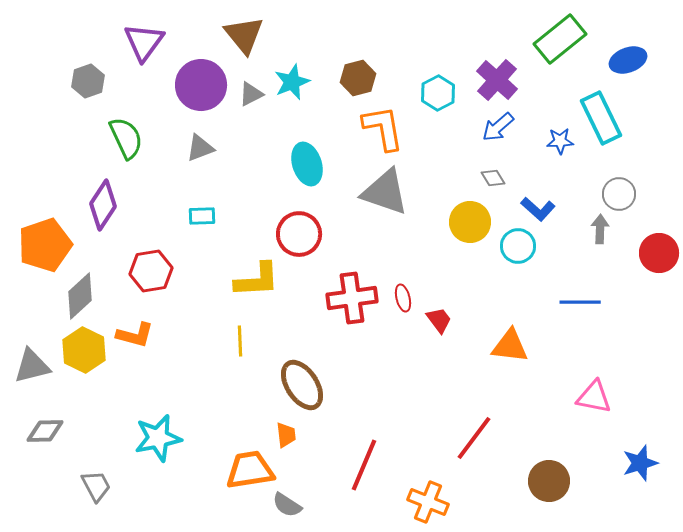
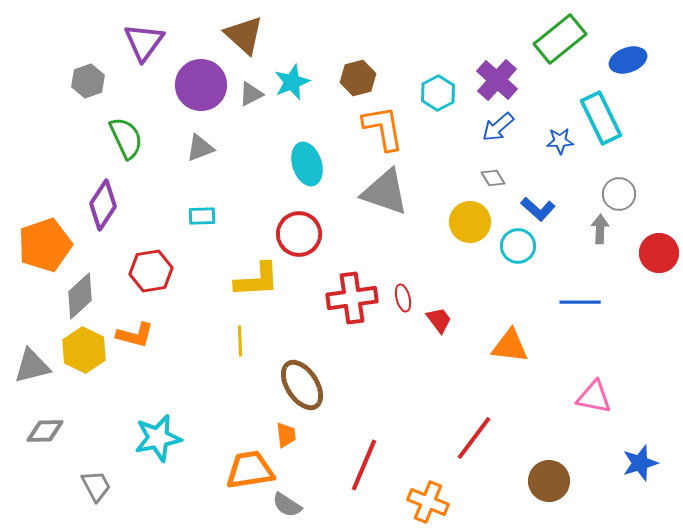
brown triangle at (244, 35): rotated 9 degrees counterclockwise
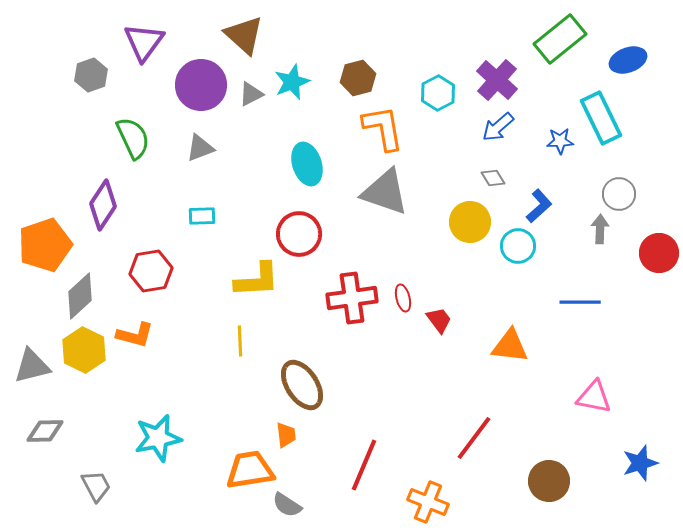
gray hexagon at (88, 81): moved 3 px right, 6 px up
green semicircle at (126, 138): moved 7 px right
blue L-shape at (538, 209): moved 1 px right, 3 px up; rotated 84 degrees counterclockwise
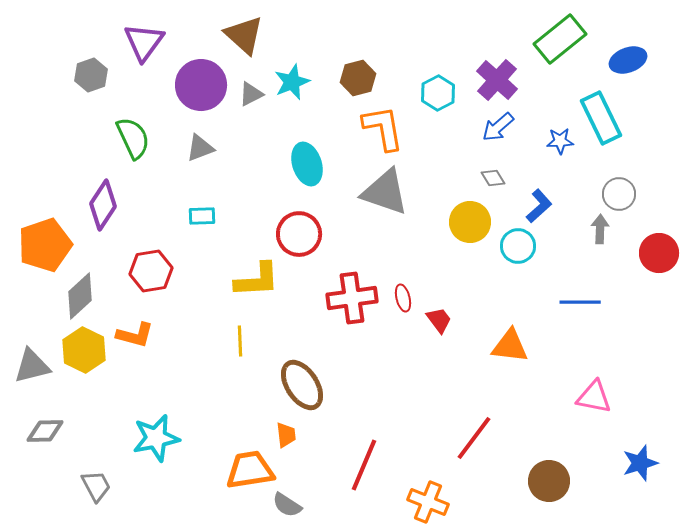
cyan star at (158, 438): moved 2 px left
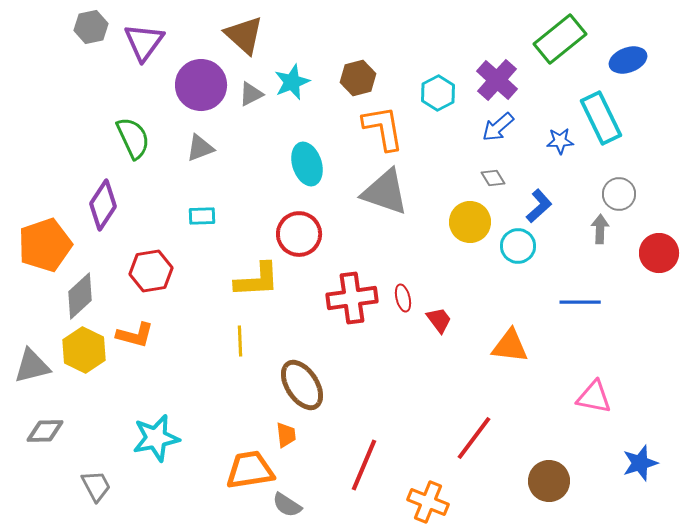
gray hexagon at (91, 75): moved 48 px up; rotated 8 degrees clockwise
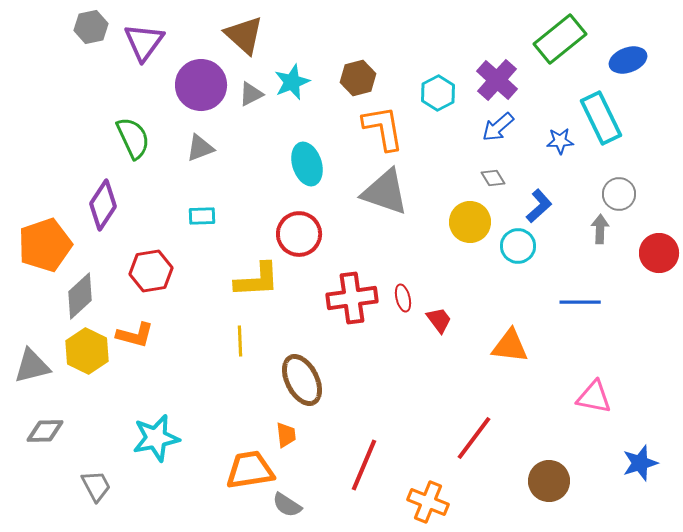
yellow hexagon at (84, 350): moved 3 px right, 1 px down
brown ellipse at (302, 385): moved 5 px up; rotated 6 degrees clockwise
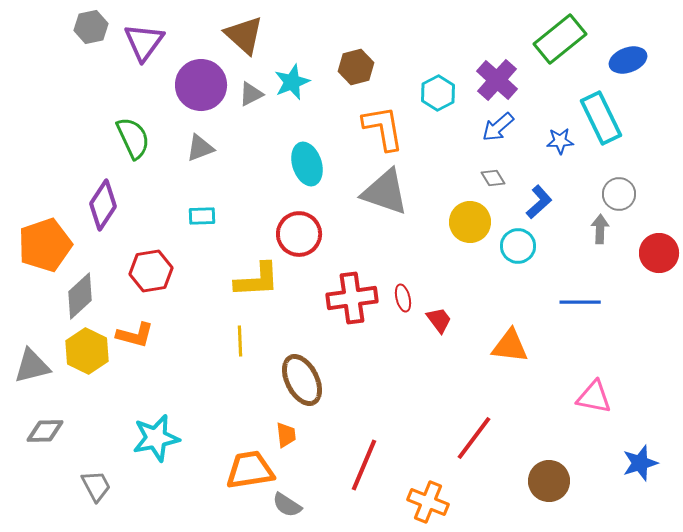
brown hexagon at (358, 78): moved 2 px left, 11 px up
blue L-shape at (539, 206): moved 4 px up
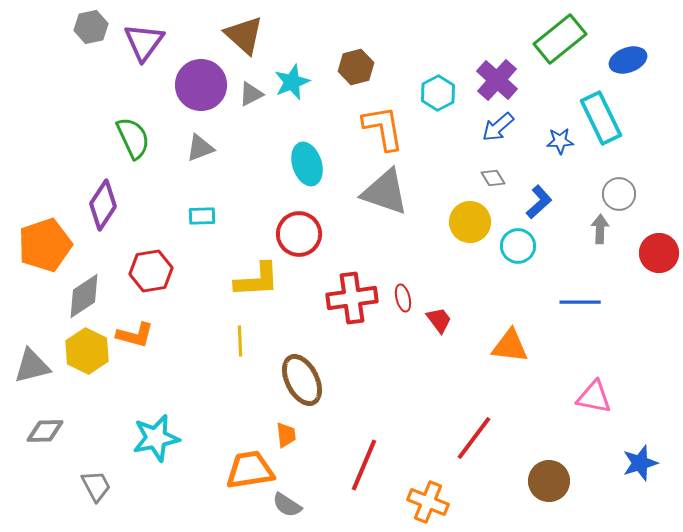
gray diamond at (80, 296): moved 4 px right; rotated 9 degrees clockwise
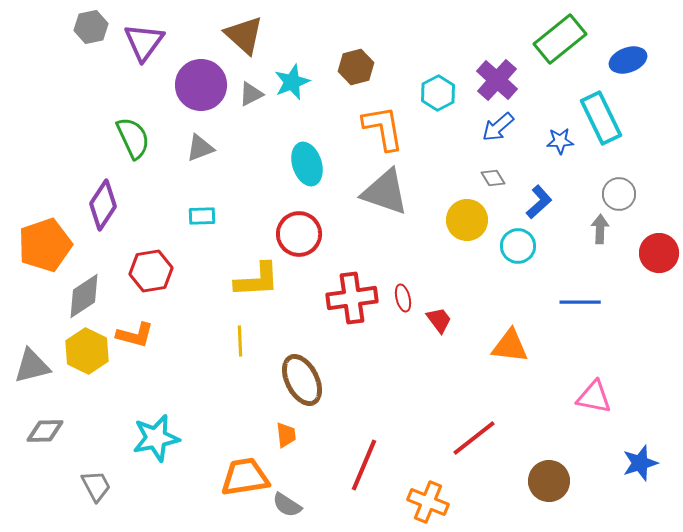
yellow circle at (470, 222): moved 3 px left, 2 px up
red line at (474, 438): rotated 15 degrees clockwise
orange trapezoid at (250, 470): moved 5 px left, 7 px down
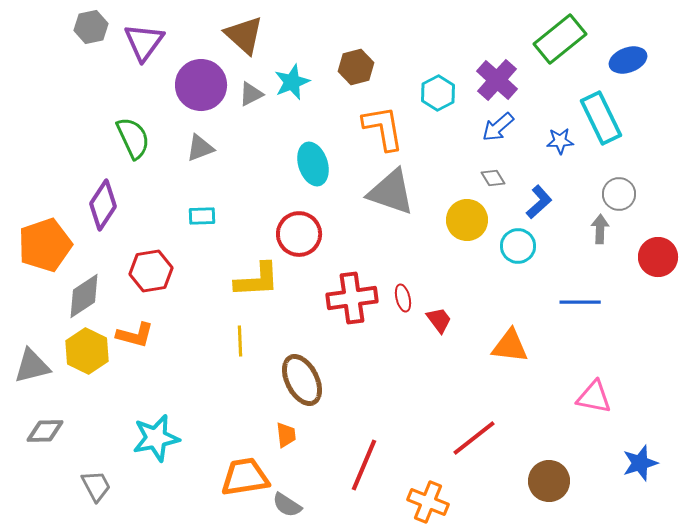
cyan ellipse at (307, 164): moved 6 px right
gray triangle at (385, 192): moved 6 px right
red circle at (659, 253): moved 1 px left, 4 px down
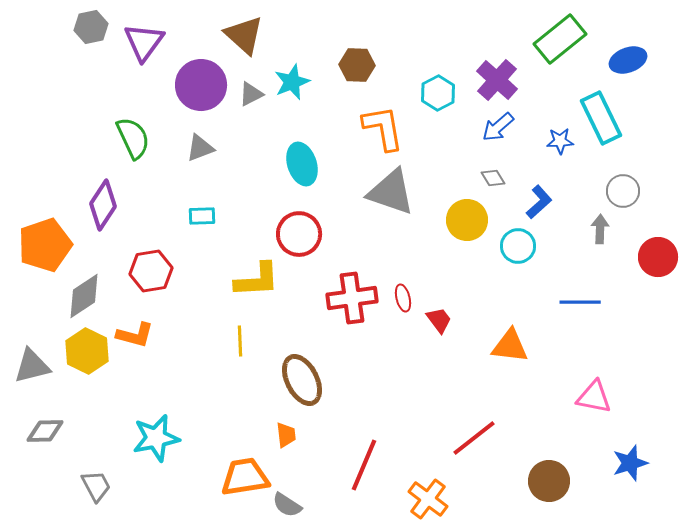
brown hexagon at (356, 67): moved 1 px right, 2 px up; rotated 16 degrees clockwise
cyan ellipse at (313, 164): moved 11 px left
gray circle at (619, 194): moved 4 px right, 3 px up
blue star at (640, 463): moved 10 px left
orange cross at (428, 502): moved 3 px up; rotated 15 degrees clockwise
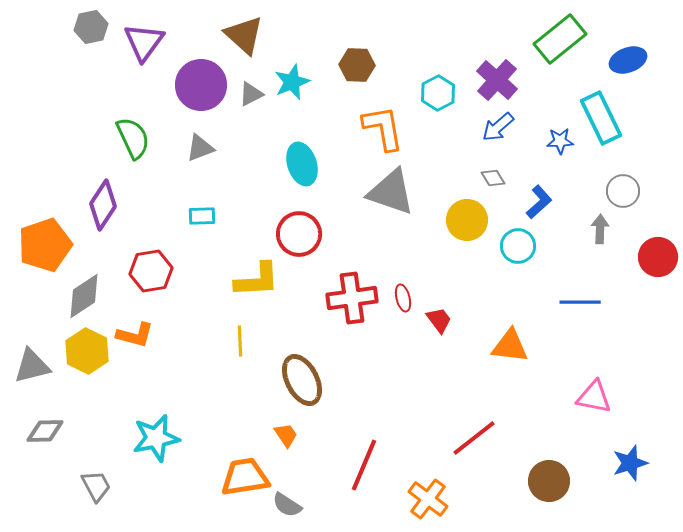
orange trapezoid at (286, 435): rotated 28 degrees counterclockwise
